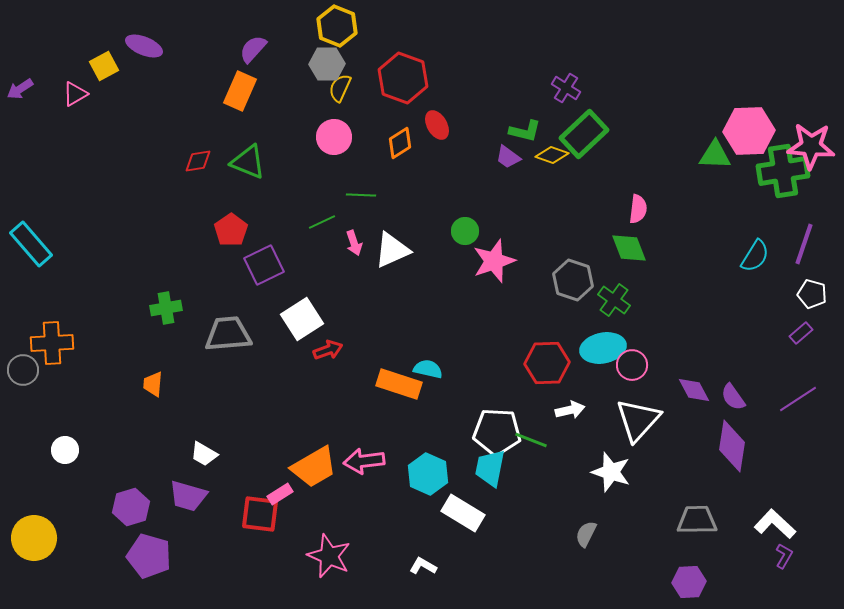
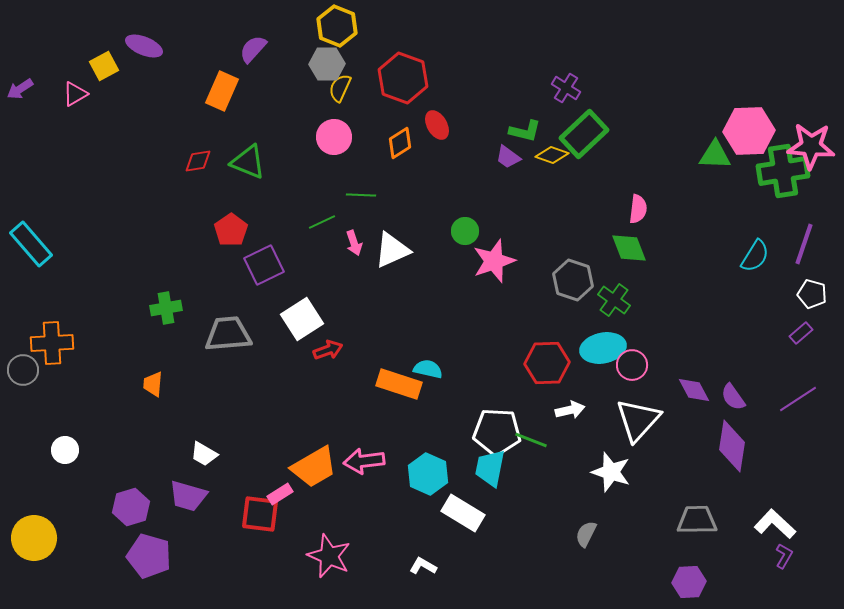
orange rectangle at (240, 91): moved 18 px left
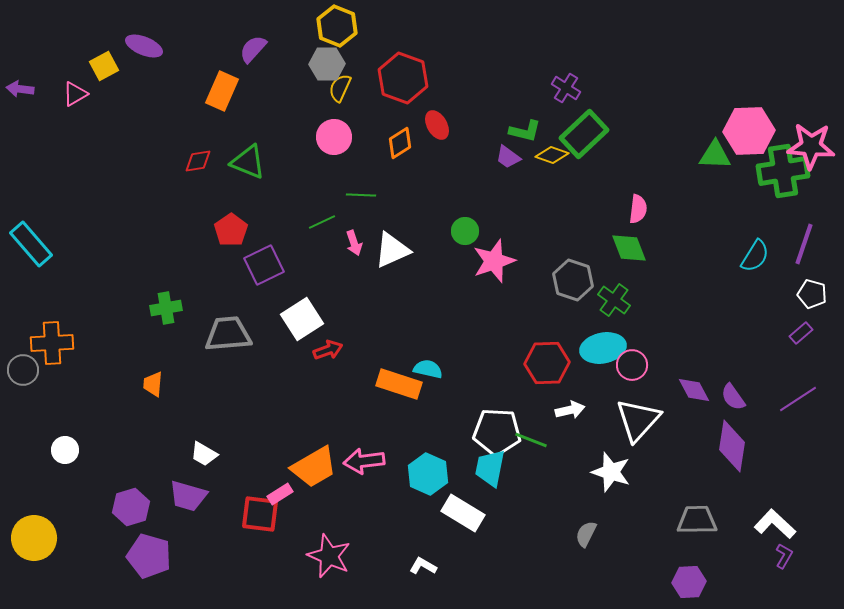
purple arrow at (20, 89): rotated 40 degrees clockwise
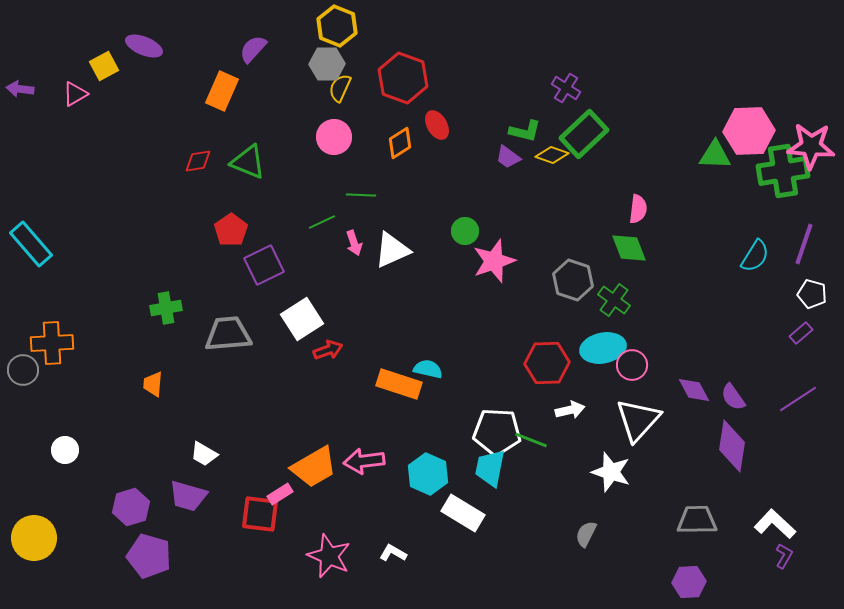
white L-shape at (423, 566): moved 30 px left, 13 px up
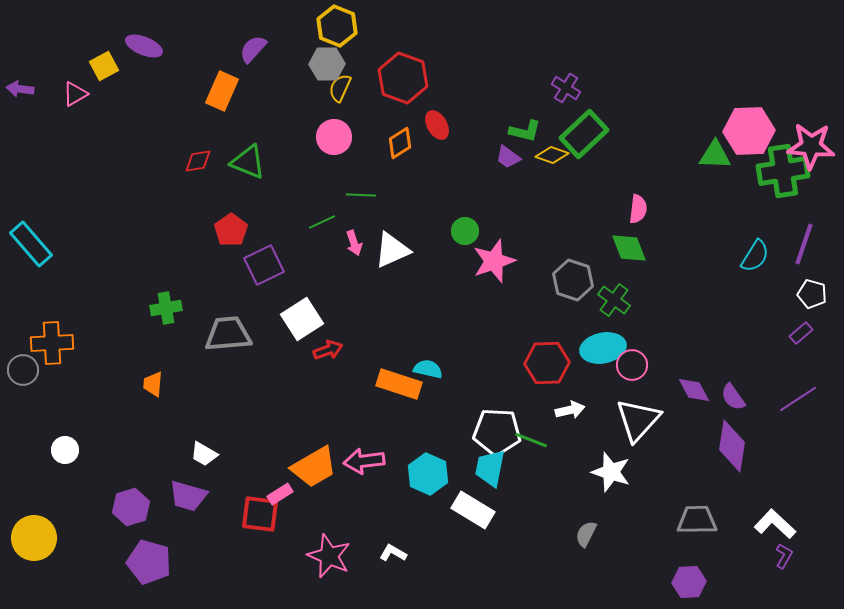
white rectangle at (463, 513): moved 10 px right, 3 px up
purple pentagon at (149, 556): moved 6 px down
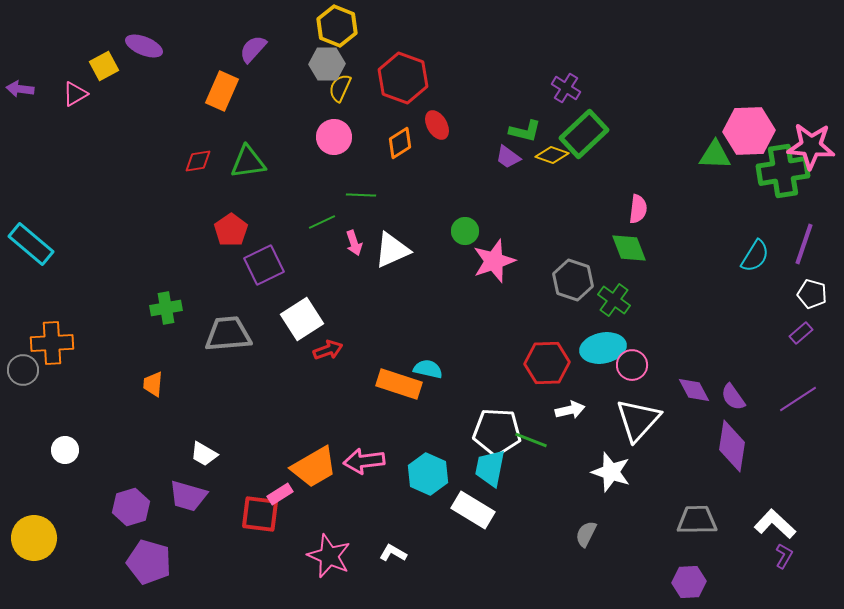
green triangle at (248, 162): rotated 30 degrees counterclockwise
cyan rectangle at (31, 244): rotated 9 degrees counterclockwise
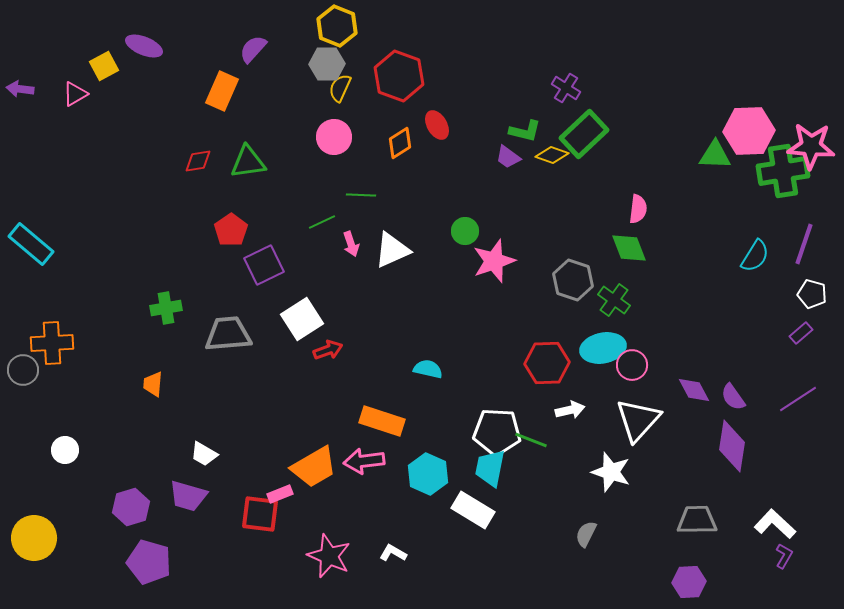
red hexagon at (403, 78): moved 4 px left, 2 px up
pink arrow at (354, 243): moved 3 px left, 1 px down
orange rectangle at (399, 384): moved 17 px left, 37 px down
pink rectangle at (280, 494): rotated 10 degrees clockwise
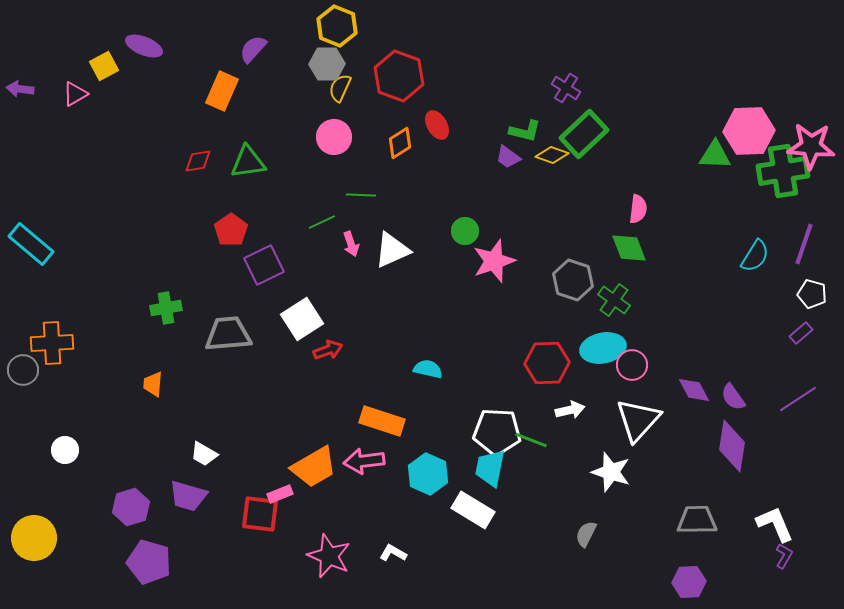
white L-shape at (775, 524): rotated 24 degrees clockwise
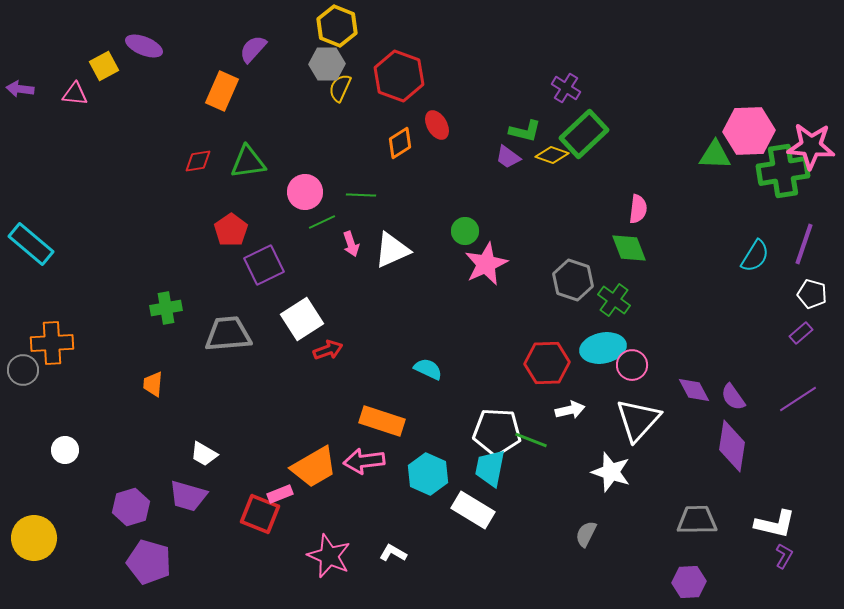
pink triangle at (75, 94): rotated 36 degrees clockwise
pink circle at (334, 137): moved 29 px left, 55 px down
pink star at (494, 261): moved 8 px left, 3 px down; rotated 6 degrees counterclockwise
cyan semicircle at (428, 369): rotated 12 degrees clockwise
red square at (260, 514): rotated 15 degrees clockwise
white L-shape at (775, 524): rotated 126 degrees clockwise
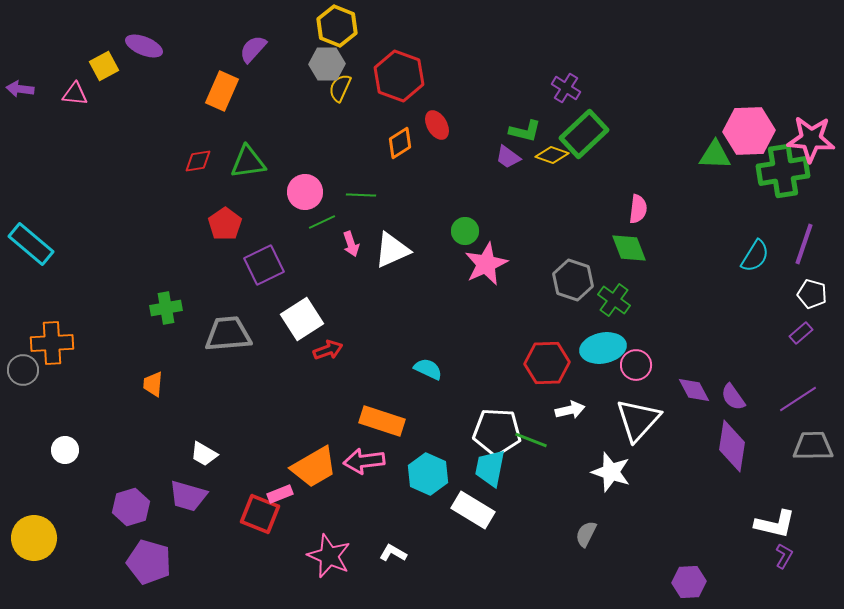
pink star at (811, 146): moved 7 px up
red pentagon at (231, 230): moved 6 px left, 6 px up
pink circle at (632, 365): moved 4 px right
gray trapezoid at (697, 520): moved 116 px right, 74 px up
